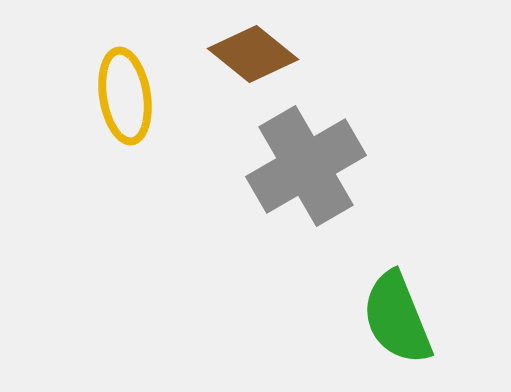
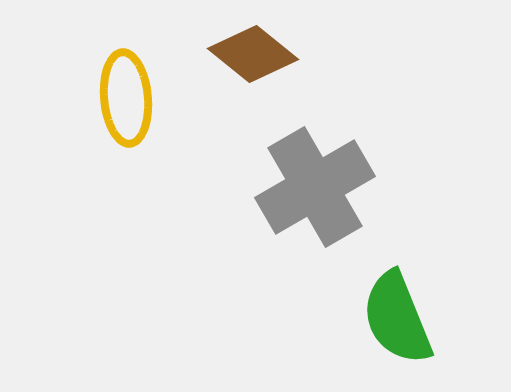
yellow ellipse: moved 1 px right, 2 px down; rotated 4 degrees clockwise
gray cross: moved 9 px right, 21 px down
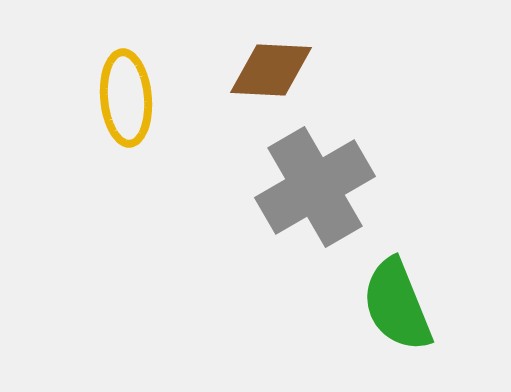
brown diamond: moved 18 px right, 16 px down; rotated 36 degrees counterclockwise
green semicircle: moved 13 px up
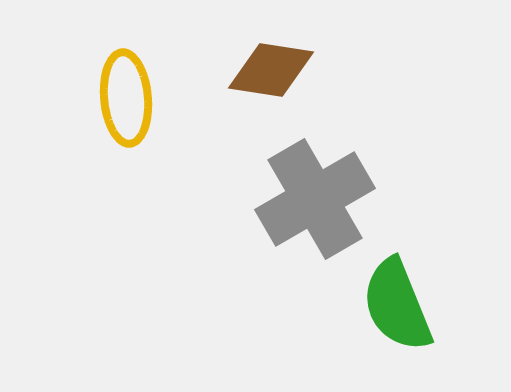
brown diamond: rotated 6 degrees clockwise
gray cross: moved 12 px down
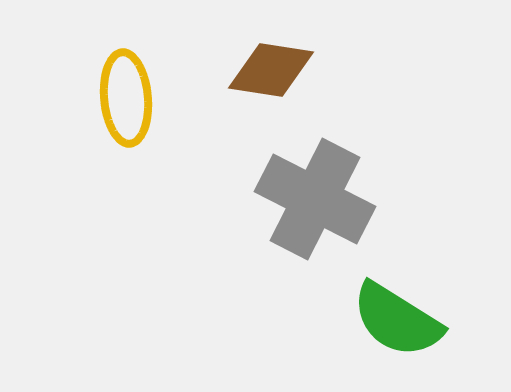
gray cross: rotated 33 degrees counterclockwise
green semicircle: moved 15 px down; rotated 36 degrees counterclockwise
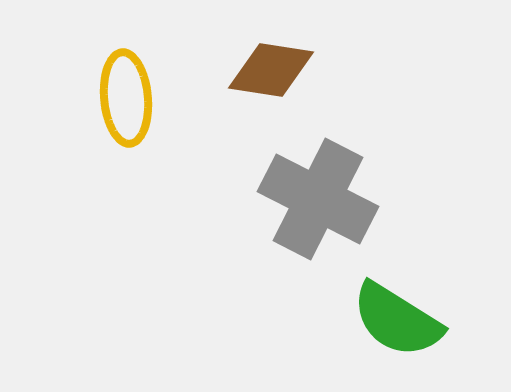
gray cross: moved 3 px right
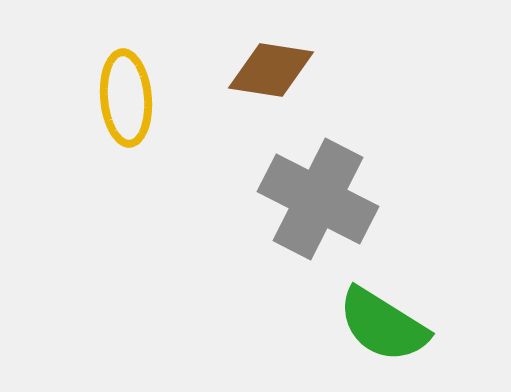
green semicircle: moved 14 px left, 5 px down
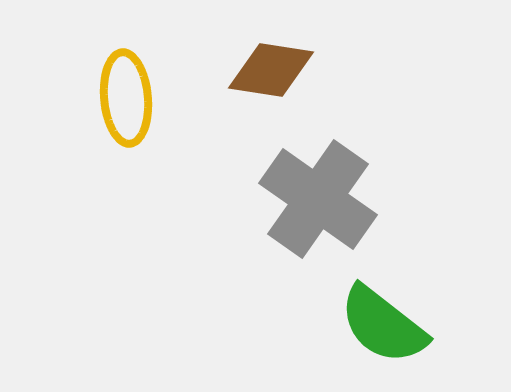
gray cross: rotated 8 degrees clockwise
green semicircle: rotated 6 degrees clockwise
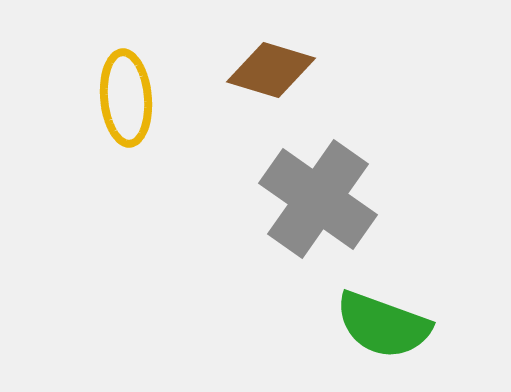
brown diamond: rotated 8 degrees clockwise
green semicircle: rotated 18 degrees counterclockwise
